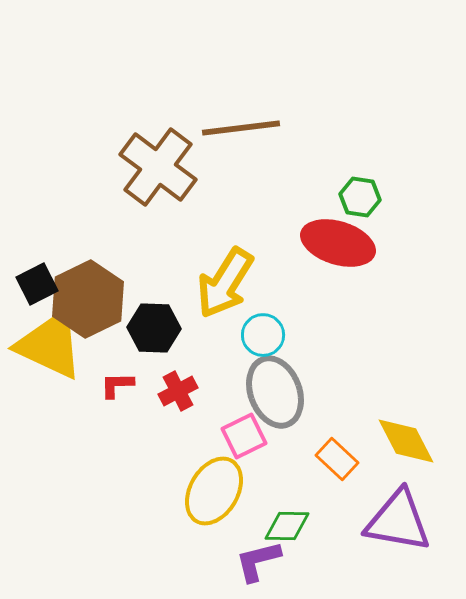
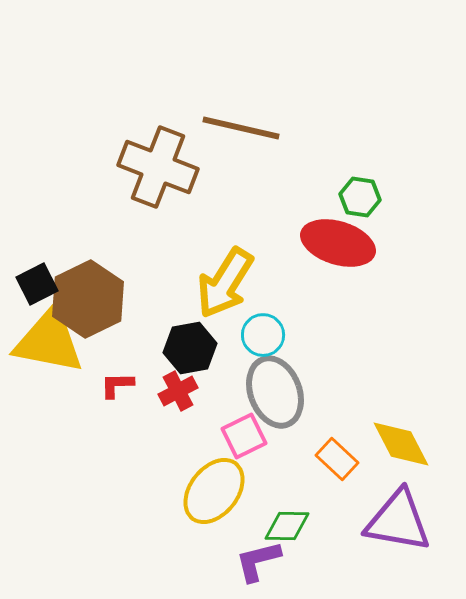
brown line: rotated 20 degrees clockwise
brown cross: rotated 16 degrees counterclockwise
black hexagon: moved 36 px right, 20 px down; rotated 12 degrees counterclockwise
yellow triangle: moved 1 px left, 4 px up; rotated 14 degrees counterclockwise
yellow diamond: moved 5 px left, 3 px down
yellow ellipse: rotated 8 degrees clockwise
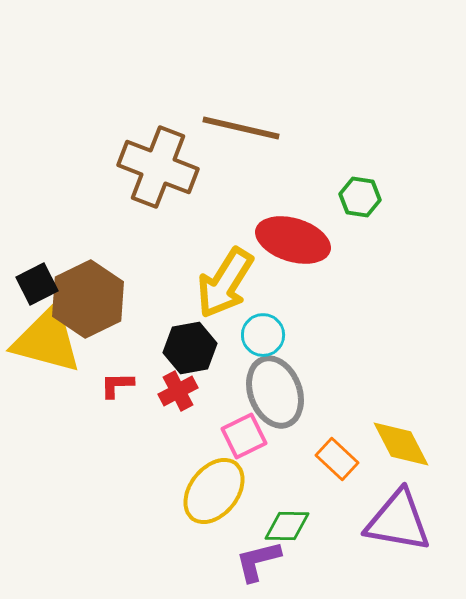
red ellipse: moved 45 px left, 3 px up
yellow triangle: moved 2 px left, 1 px up; rotated 4 degrees clockwise
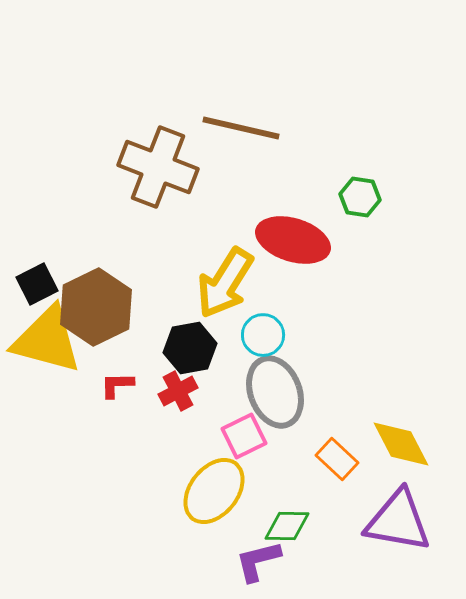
brown hexagon: moved 8 px right, 8 px down
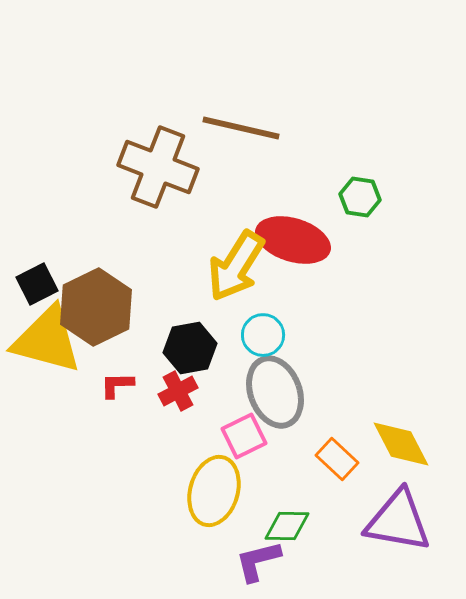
yellow arrow: moved 11 px right, 17 px up
yellow ellipse: rotated 22 degrees counterclockwise
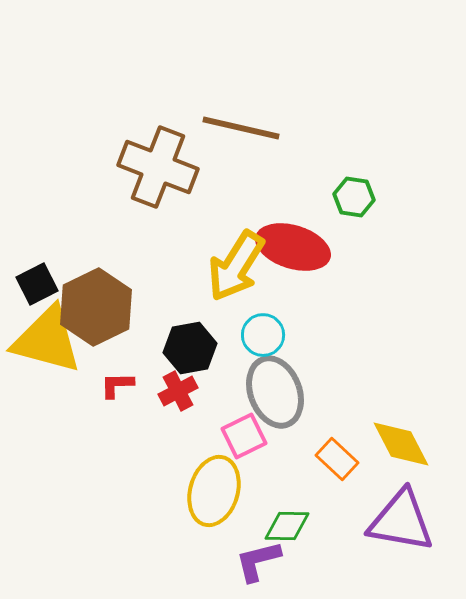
green hexagon: moved 6 px left
red ellipse: moved 7 px down
purple triangle: moved 3 px right
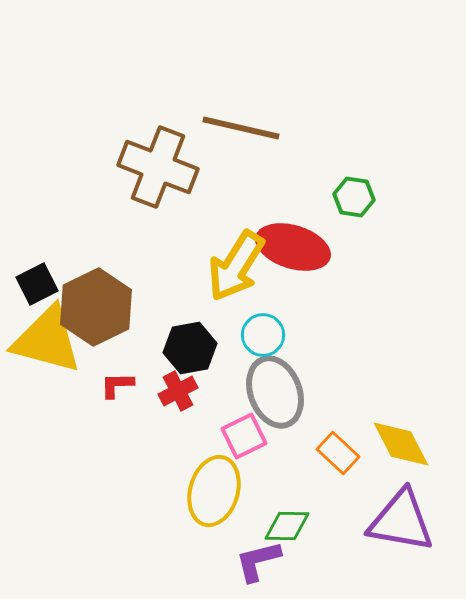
orange rectangle: moved 1 px right, 6 px up
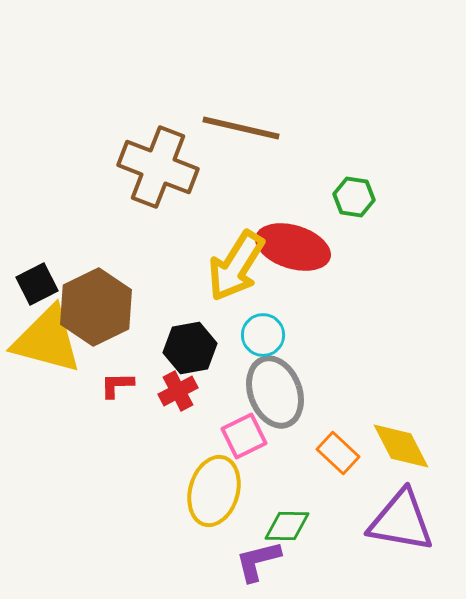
yellow diamond: moved 2 px down
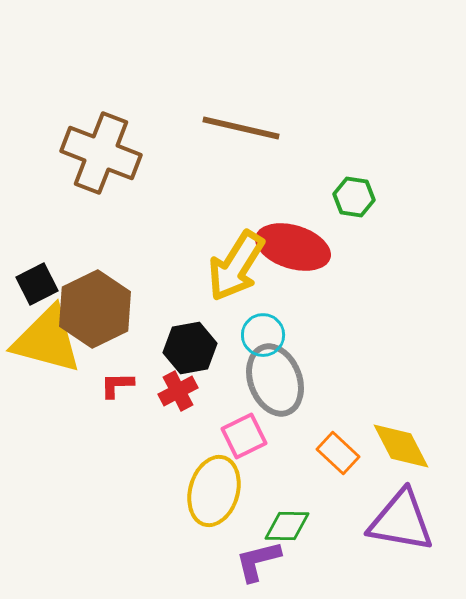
brown cross: moved 57 px left, 14 px up
brown hexagon: moved 1 px left, 2 px down
gray ellipse: moved 12 px up
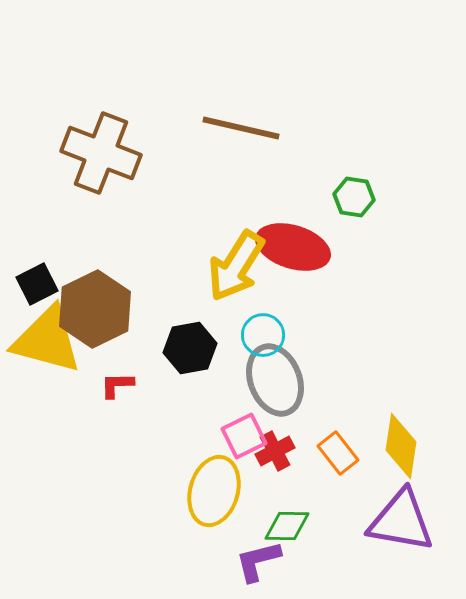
red cross: moved 97 px right, 60 px down
yellow diamond: rotated 36 degrees clockwise
orange rectangle: rotated 9 degrees clockwise
